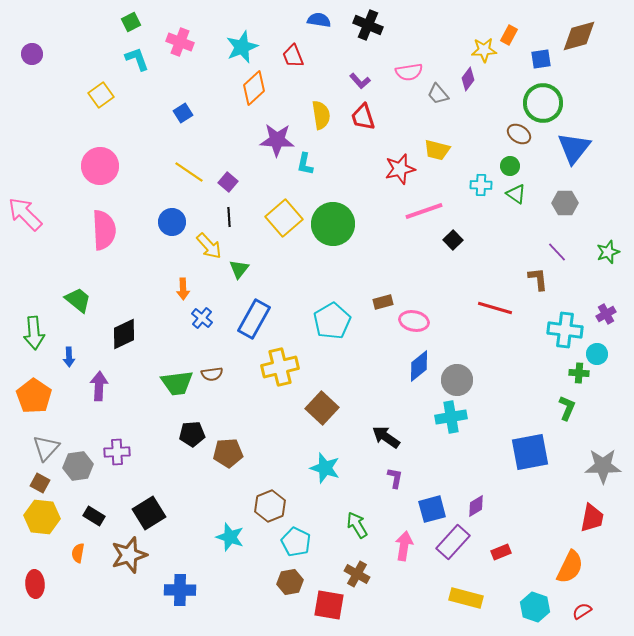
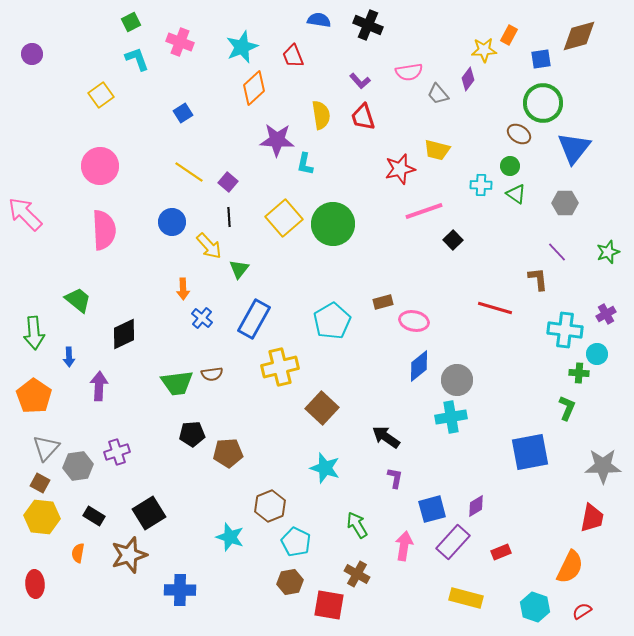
purple cross at (117, 452): rotated 15 degrees counterclockwise
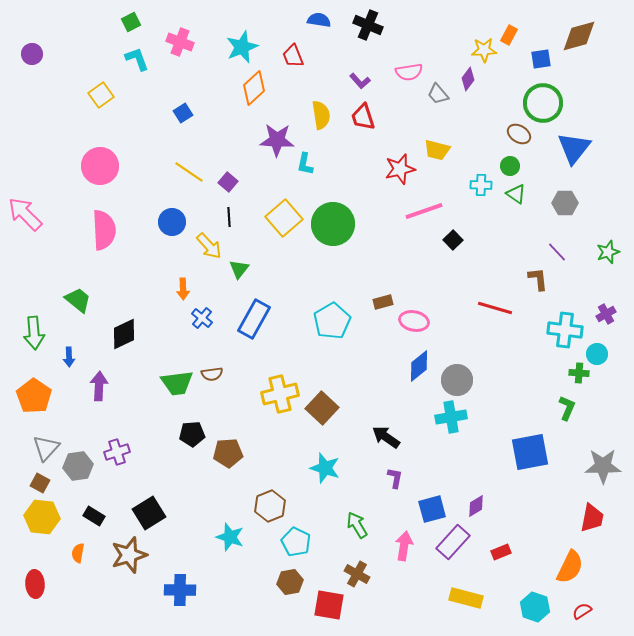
yellow cross at (280, 367): moved 27 px down
